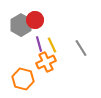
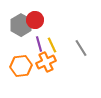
orange hexagon: moved 2 px left, 13 px up; rotated 20 degrees counterclockwise
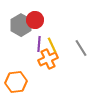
purple line: rotated 21 degrees clockwise
orange cross: moved 2 px right, 3 px up
orange hexagon: moved 5 px left, 16 px down
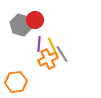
gray hexagon: rotated 15 degrees counterclockwise
gray line: moved 19 px left, 6 px down
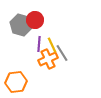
gray line: moved 1 px up
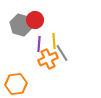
yellow line: moved 2 px right, 4 px up; rotated 21 degrees clockwise
orange hexagon: moved 2 px down
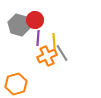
gray hexagon: moved 2 px left
purple line: moved 1 px left, 6 px up
orange cross: moved 1 px left, 3 px up
orange hexagon: rotated 10 degrees counterclockwise
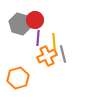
gray hexagon: moved 1 px right, 1 px up
gray line: moved 1 px right, 1 px down; rotated 18 degrees clockwise
orange hexagon: moved 2 px right, 6 px up
